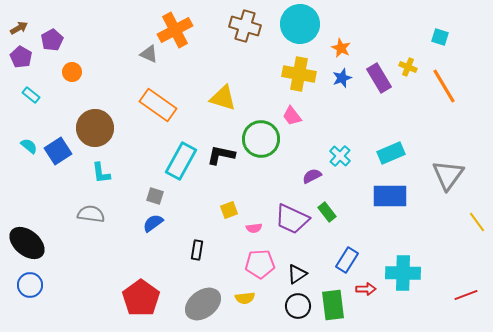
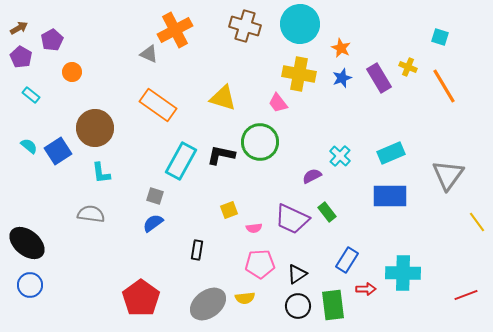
pink trapezoid at (292, 116): moved 14 px left, 13 px up
green circle at (261, 139): moved 1 px left, 3 px down
gray ellipse at (203, 304): moved 5 px right
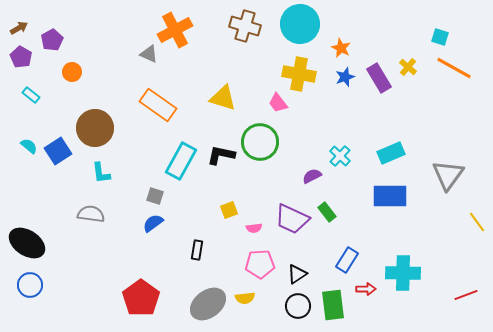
yellow cross at (408, 67): rotated 18 degrees clockwise
blue star at (342, 78): moved 3 px right, 1 px up
orange line at (444, 86): moved 10 px right, 18 px up; rotated 30 degrees counterclockwise
black ellipse at (27, 243): rotated 6 degrees counterclockwise
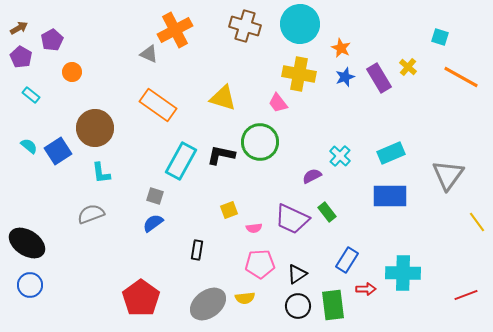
orange line at (454, 68): moved 7 px right, 9 px down
gray semicircle at (91, 214): rotated 28 degrees counterclockwise
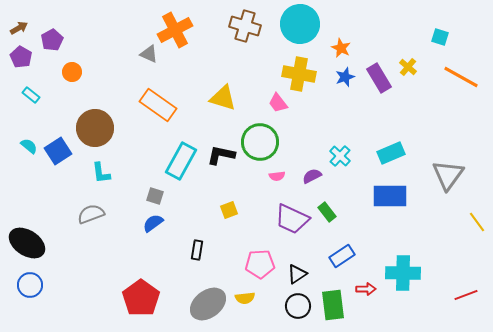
pink semicircle at (254, 228): moved 23 px right, 52 px up
blue rectangle at (347, 260): moved 5 px left, 4 px up; rotated 25 degrees clockwise
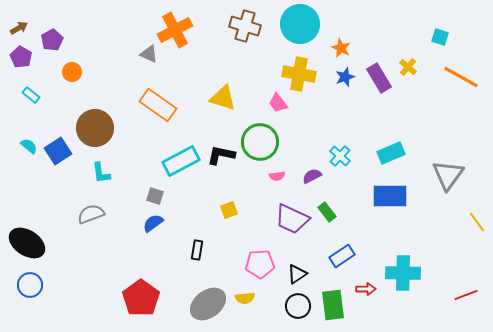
cyan rectangle at (181, 161): rotated 33 degrees clockwise
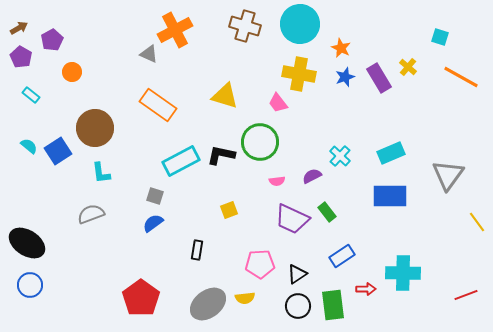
yellow triangle at (223, 98): moved 2 px right, 2 px up
pink semicircle at (277, 176): moved 5 px down
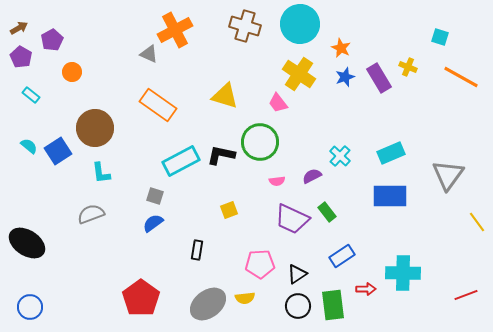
yellow cross at (408, 67): rotated 18 degrees counterclockwise
yellow cross at (299, 74): rotated 24 degrees clockwise
blue circle at (30, 285): moved 22 px down
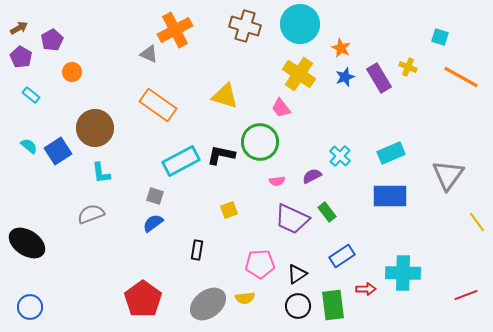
pink trapezoid at (278, 103): moved 3 px right, 5 px down
red pentagon at (141, 298): moved 2 px right, 1 px down
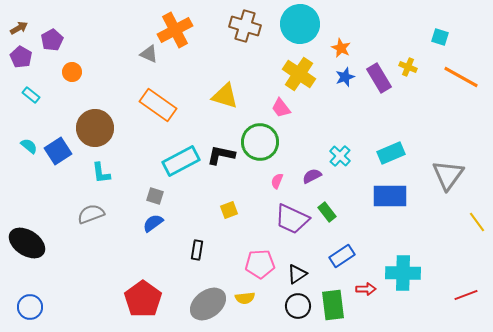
pink semicircle at (277, 181): rotated 119 degrees clockwise
